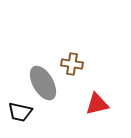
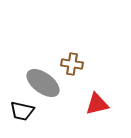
gray ellipse: rotated 24 degrees counterclockwise
black trapezoid: moved 2 px right, 1 px up
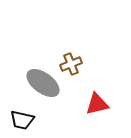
brown cross: moved 1 px left; rotated 30 degrees counterclockwise
black trapezoid: moved 9 px down
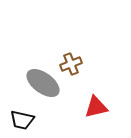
red triangle: moved 1 px left, 3 px down
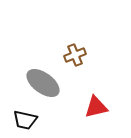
brown cross: moved 4 px right, 9 px up
black trapezoid: moved 3 px right
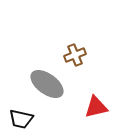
gray ellipse: moved 4 px right, 1 px down
black trapezoid: moved 4 px left, 1 px up
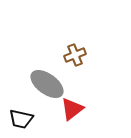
red triangle: moved 24 px left, 2 px down; rotated 25 degrees counterclockwise
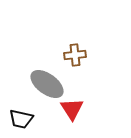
brown cross: rotated 15 degrees clockwise
red triangle: rotated 25 degrees counterclockwise
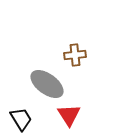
red triangle: moved 3 px left, 6 px down
black trapezoid: rotated 135 degrees counterclockwise
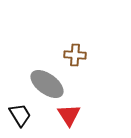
brown cross: rotated 10 degrees clockwise
black trapezoid: moved 1 px left, 4 px up
